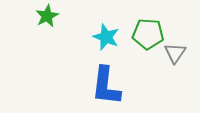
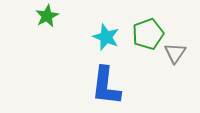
green pentagon: rotated 24 degrees counterclockwise
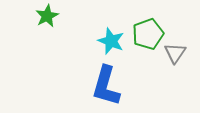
cyan star: moved 5 px right, 4 px down
blue L-shape: rotated 9 degrees clockwise
